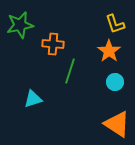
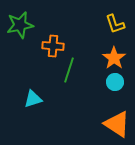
orange cross: moved 2 px down
orange star: moved 5 px right, 7 px down
green line: moved 1 px left, 1 px up
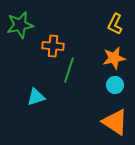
yellow L-shape: rotated 45 degrees clockwise
orange star: rotated 25 degrees clockwise
cyan circle: moved 3 px down
cyan triangle: moved 3 px right, 2 px up
orange triangle: moved 2 px left, 2 px up
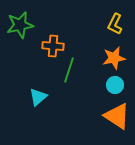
cyan triangle: moved 2 px right; rotated 24 degrees counterclockwise
orange triangle: moved 2 px right, 6 px up
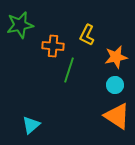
yellow L-shape: moved 28 px left, 11 px down
orange star: moved 2 px right, 1 px up
cyan triangle: moved 7 px left, 28 px down
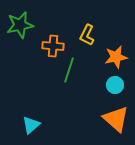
orange triangle: moved 1 px left, 3 px down; rotated 8 degrees clockwise
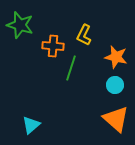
green star: rotated 28 degrees clockwise
yellow L-shape: moved 3 px left
orange star: rotated 25 degrees clockwise
green line: moved 2 px right, 2 px up
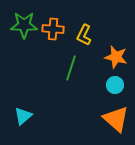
green star: moved 4 px right; rotated 16 degrees counterclockwise
orange cross: moved 17 px up
cyan triangle: moved 8 px left, 9 px up
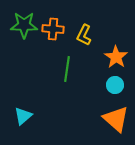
orange star: rotated 20 degrees clockwise
green line: moved 4 px left, 1 px down; rotated 10 degrees counterclockwise
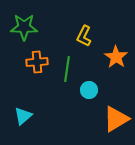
green star: moved 2 px down
orange cross: moved 16 px left, 33 px down; rotated 10 degrees counterclockwise
yellow L-shape: moved 1 px down
cyan circle: moved 26 px left, 5 px down
orange triangle: rotated 48 degrees clockwise
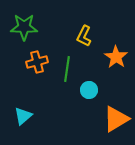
orange cross: rotated 10 degrees counterclockwise
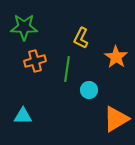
yellow L-shape: moved 3 px left, 2 px down
orange cross: moved 2 px left, 1 px up
cyan triangle: rotated 42 degrees clockwise
